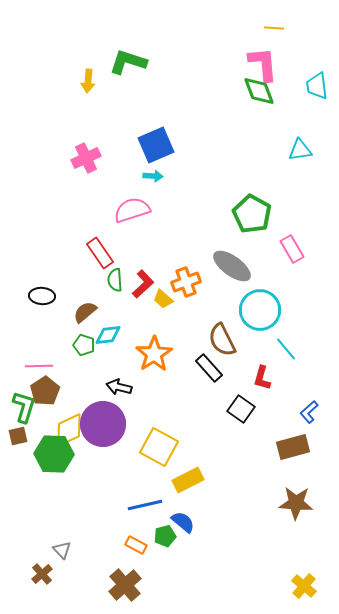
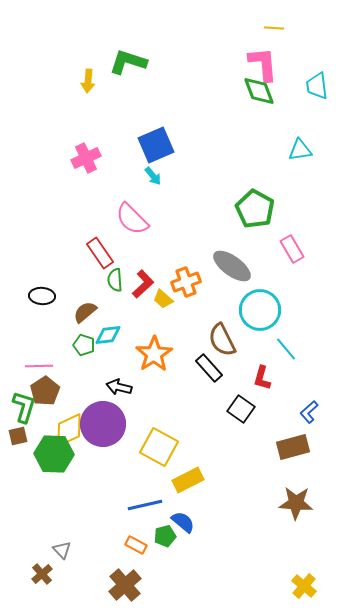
cyan arrow at (153, 176): rotated 48 degrees clockwise
pink semicircle at (132, 210): moved 9 px down; rotated 117 degrees counterclockwise
green pentagon at (252, 214): moved 3 px right, 5 px up
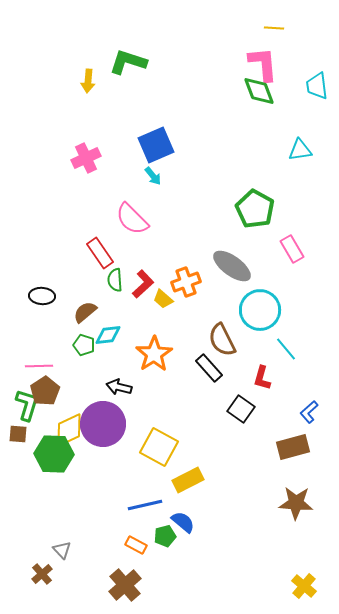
green L-shape at (24, 407): moved 3 px right, 2 px up
brown square at (18, 436): moved 2 px up; rotated 18 degrees clockwise
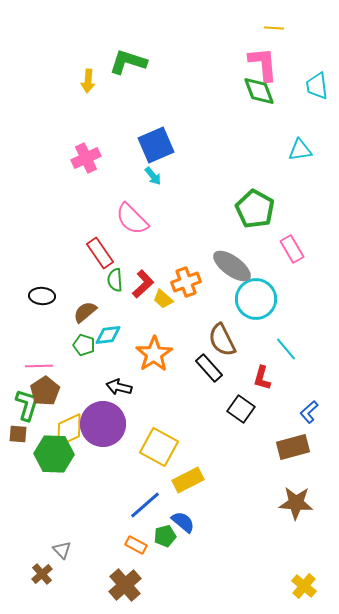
cyan circle at (260, 310): moved 4 px left, 11 px up
blue line at (145, 505): rotated 28 degrees counterclockwise
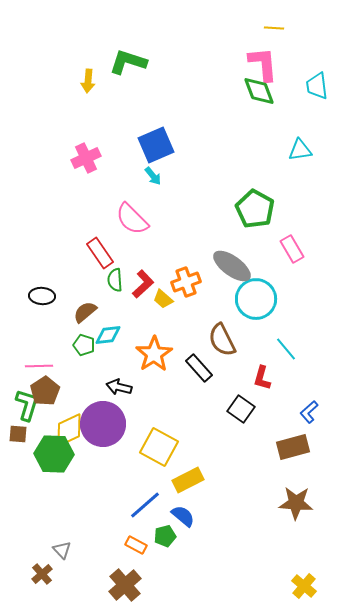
black rectangle at (209, 368): moved 10 px left
blue semicircle at (183, 522): moved 6 px up
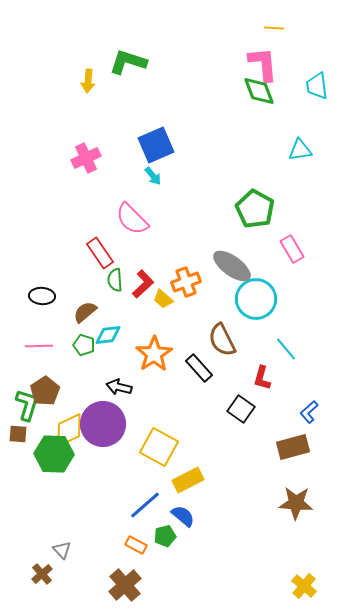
pink line at (39, 366): moved 20 px up
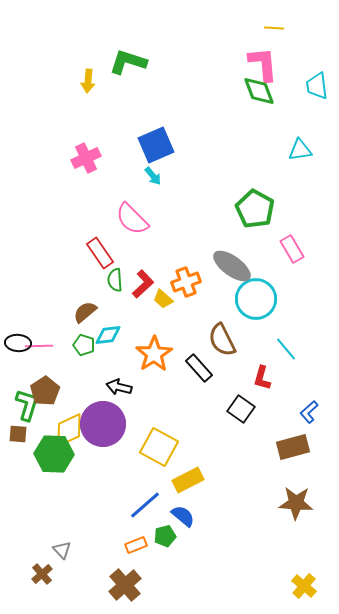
black ellipse at (42, 296): moved 24 px left, 47 px down
orange rectangle at (136, 545): rotated 50 degrees counterclockwise
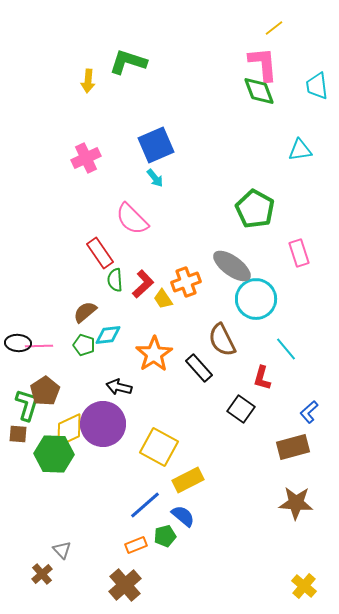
yellow line at (274, 28): rotated 42 degrees counterclockwise
cyan arrow at (153, 176): moved 2 px right, 2 px down
pink rectangle at (292, 249): moved 7 px right, 4 px down; rotated 12 degrees clockwise
yellow trapezoid at (163, 299): rotated 15 degrees clockwise
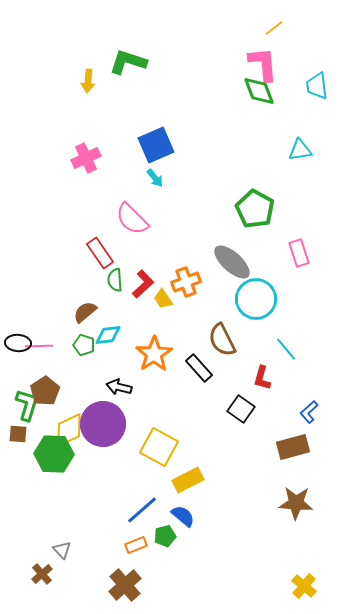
gray ellipse at (232, 266): moved 4 px up; rotated 6 degrees clockwise
blue line at (145, 505): moved 3 px left, 5 px down
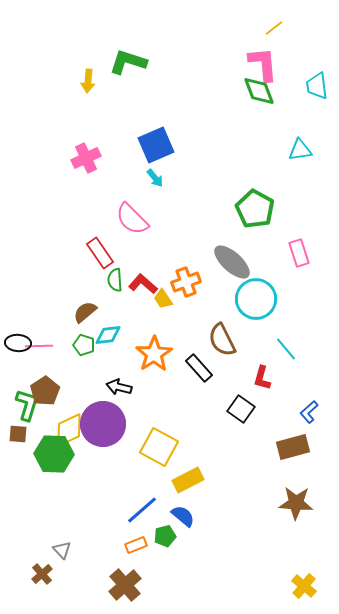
red L-shape at (143, 284): rotated 96 degrees counterclockwise
